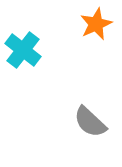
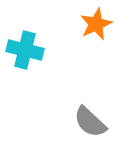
cyan cross: moved 2 px right; rotated 24 degrees counterclockwise
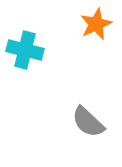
gray semicircle: moved 2 px left
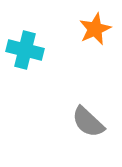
orange star: moved 1 px left, 5 px down
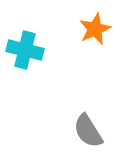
gray semicircle: moved 9 px down; rotated 15 degrees clockwise
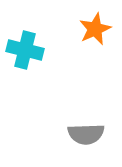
gray semicircle: moved 2 px left, 3 px down; rotated 60 degrees counterclockwise
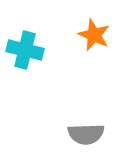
orange star: moved 1 px left, 6 px down; rotated 24 degrees counterclockwise
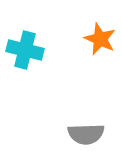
orange star: moved 6 px right, 4 px down
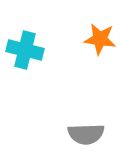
orange star: rotated 16 degrees counterclockwise
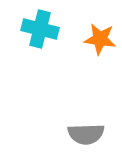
cyan cross: moved 15 px right, 21 px up
